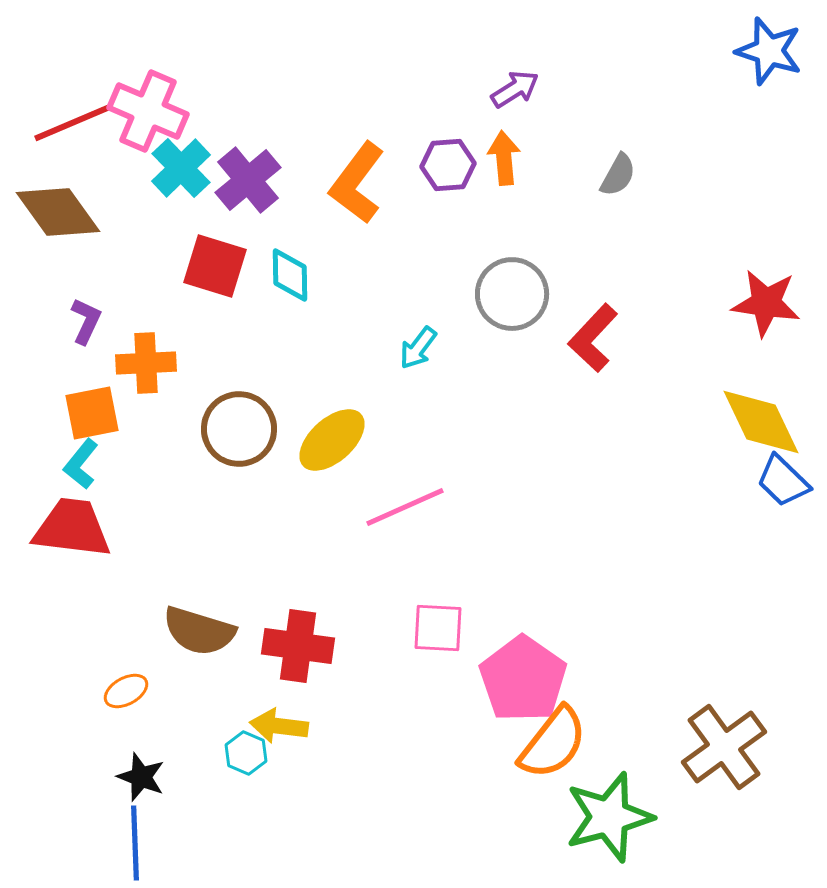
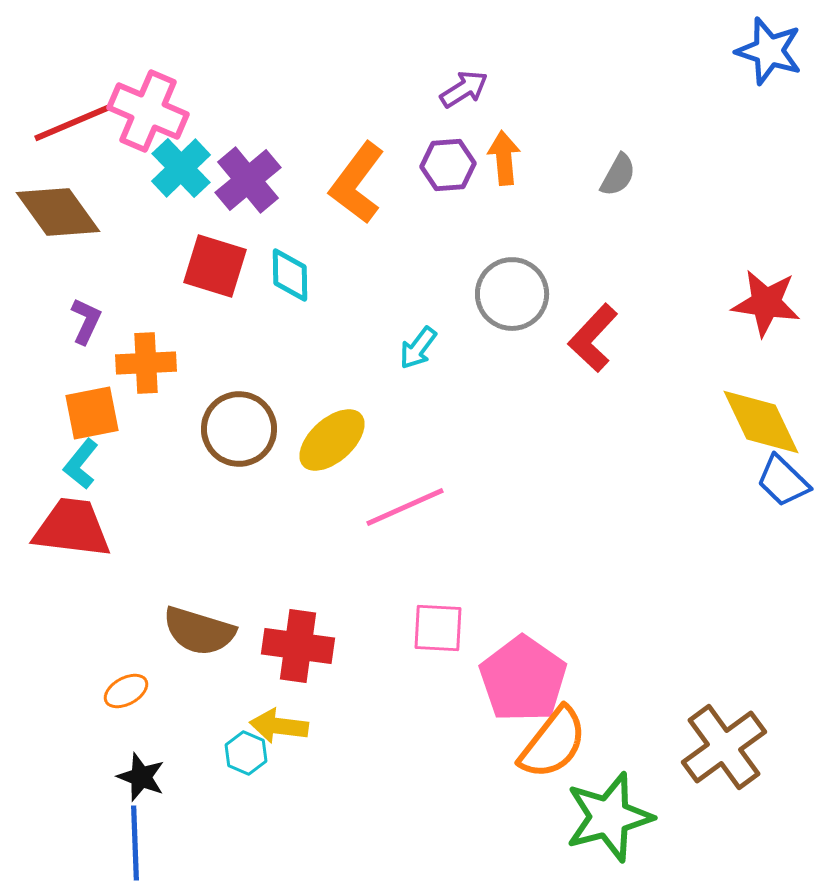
purple arrow: moved 51 px left
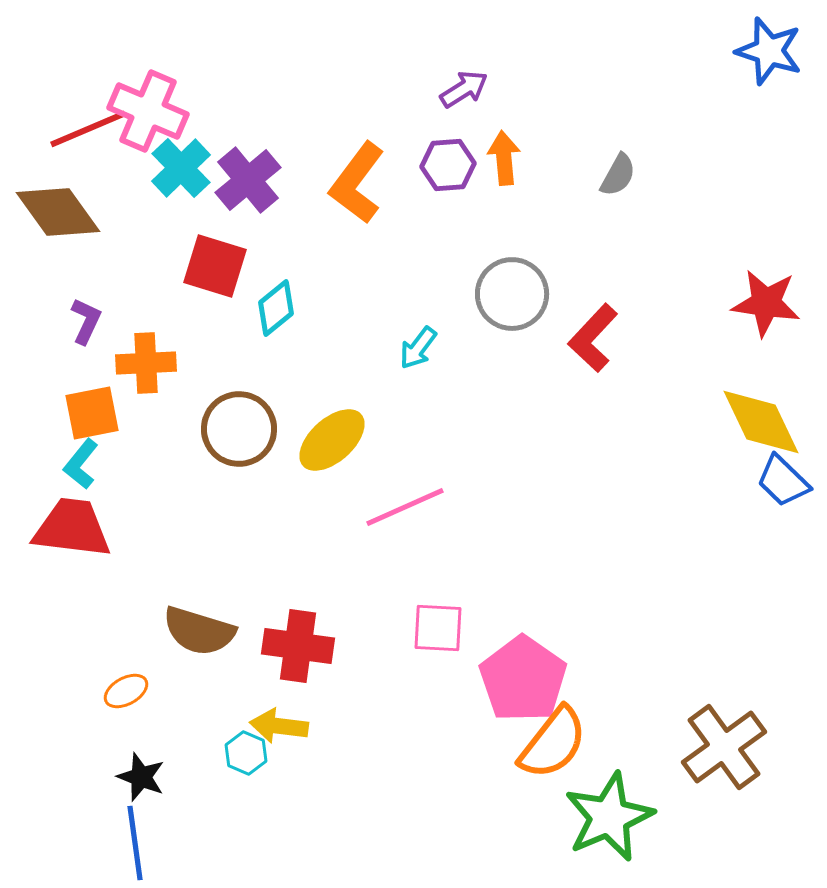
red line: moved 16 px right, 6 px down
cyan diamond: moved 14 px left, 33 px down; rotated 52 degrees clockwise
green star: rotated 8 degrees counterclockwise
blue line: rotated 6 degrees counterclockwise
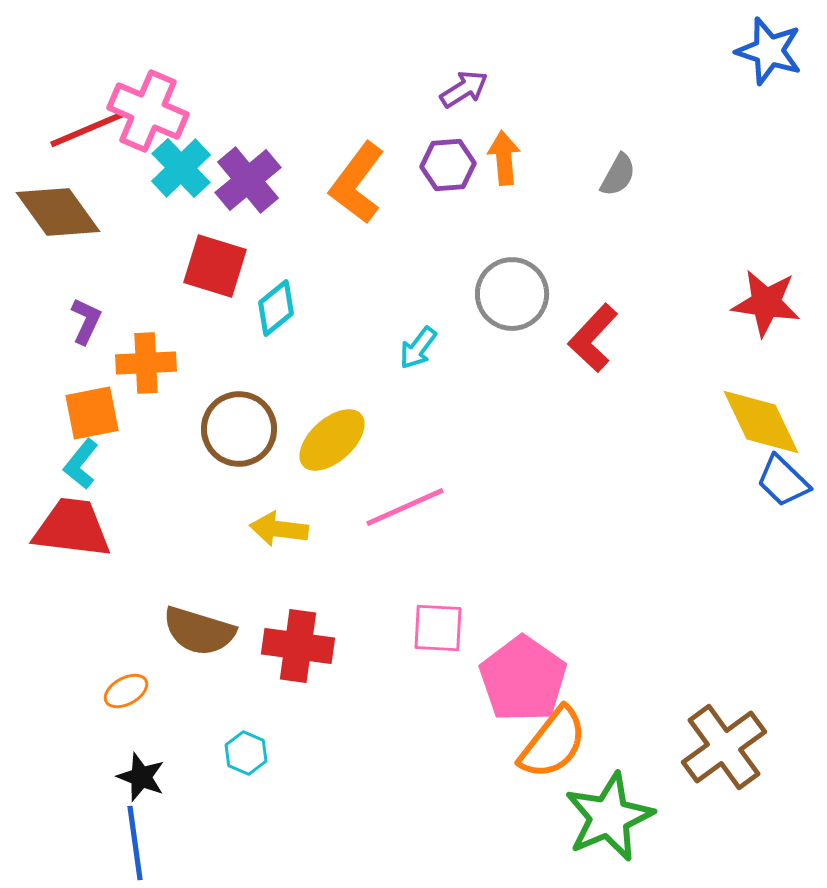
yellow arrow: moved 197 px up
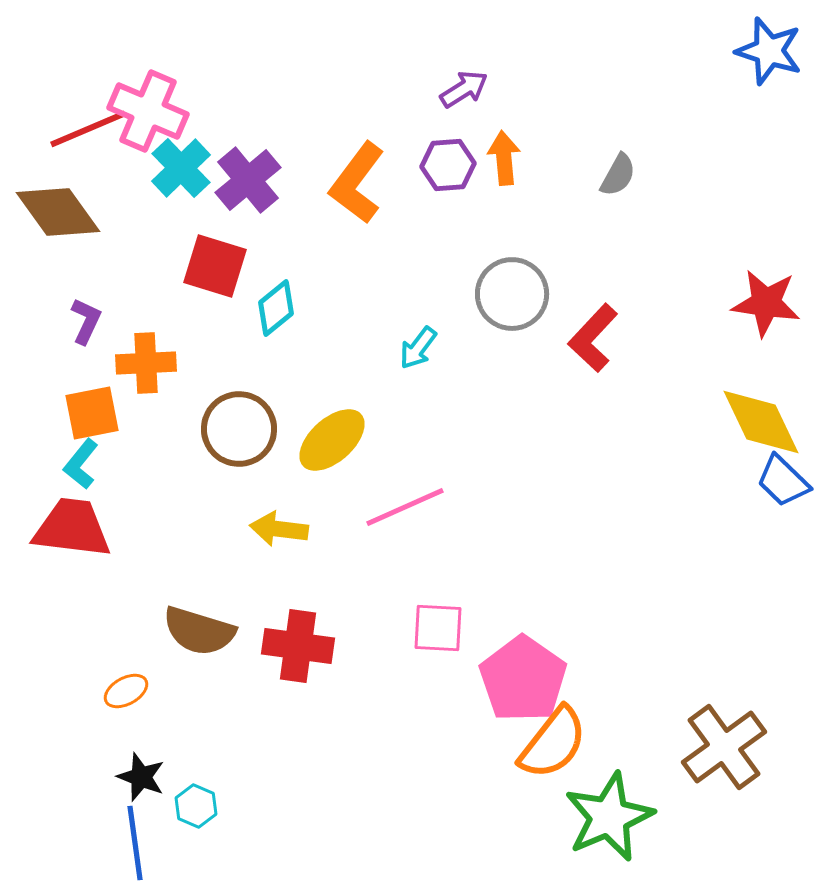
cyan hexagon: moved 50 px left, 53 px down
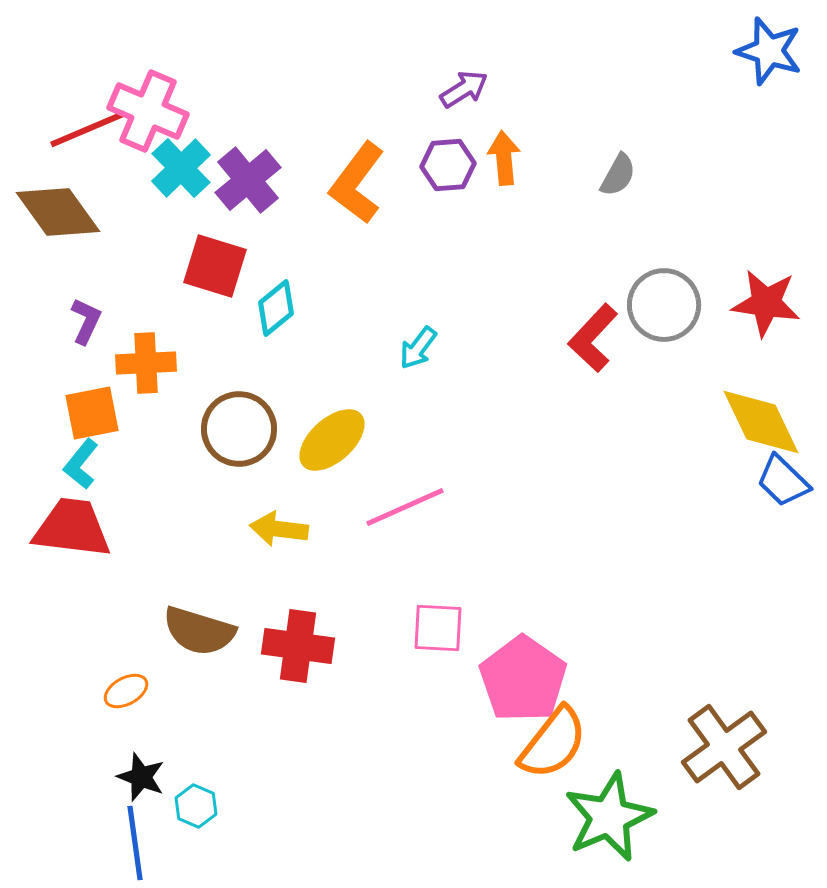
gray circle: moved 152 px right, 11 px down
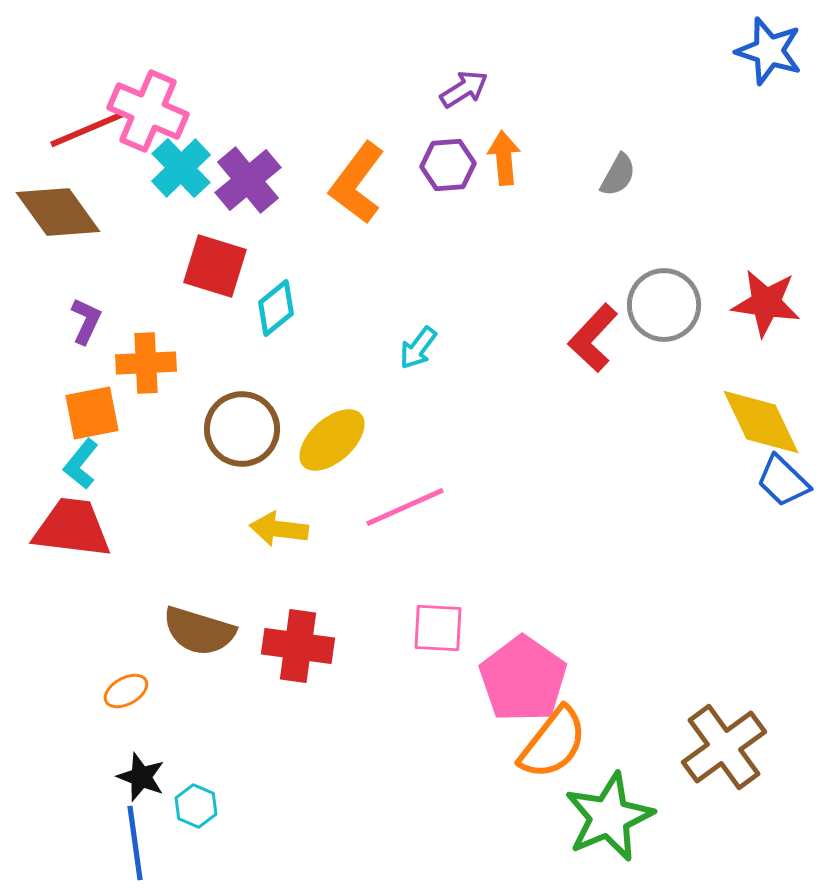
brown circle: moved 3 px right
